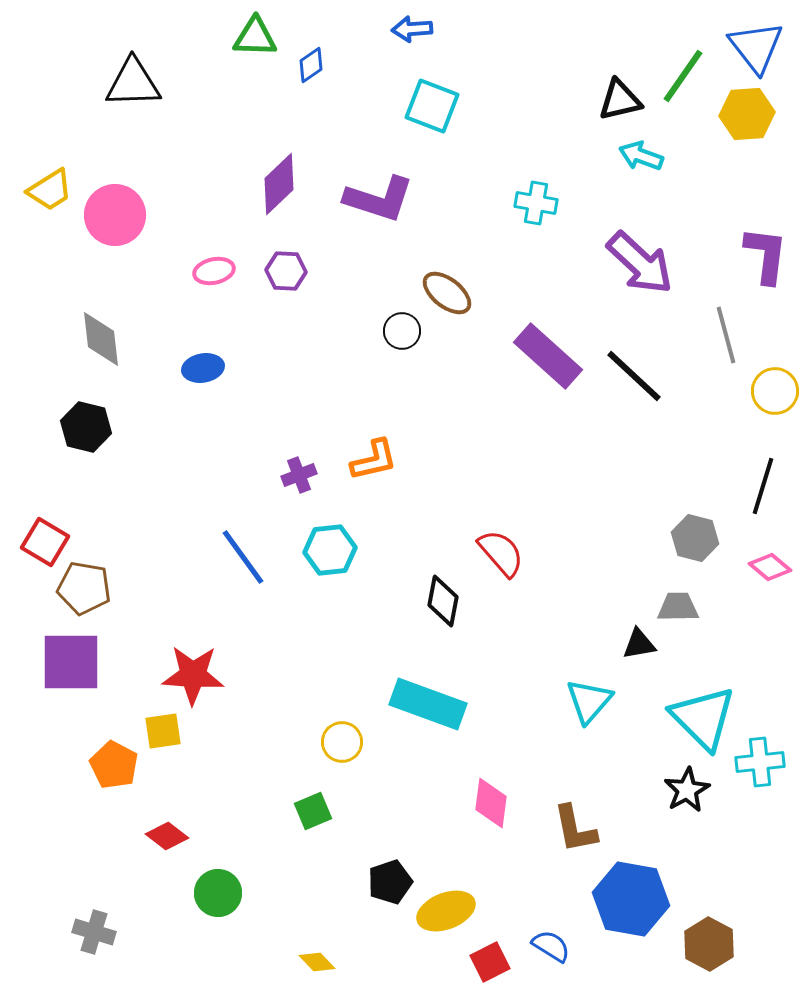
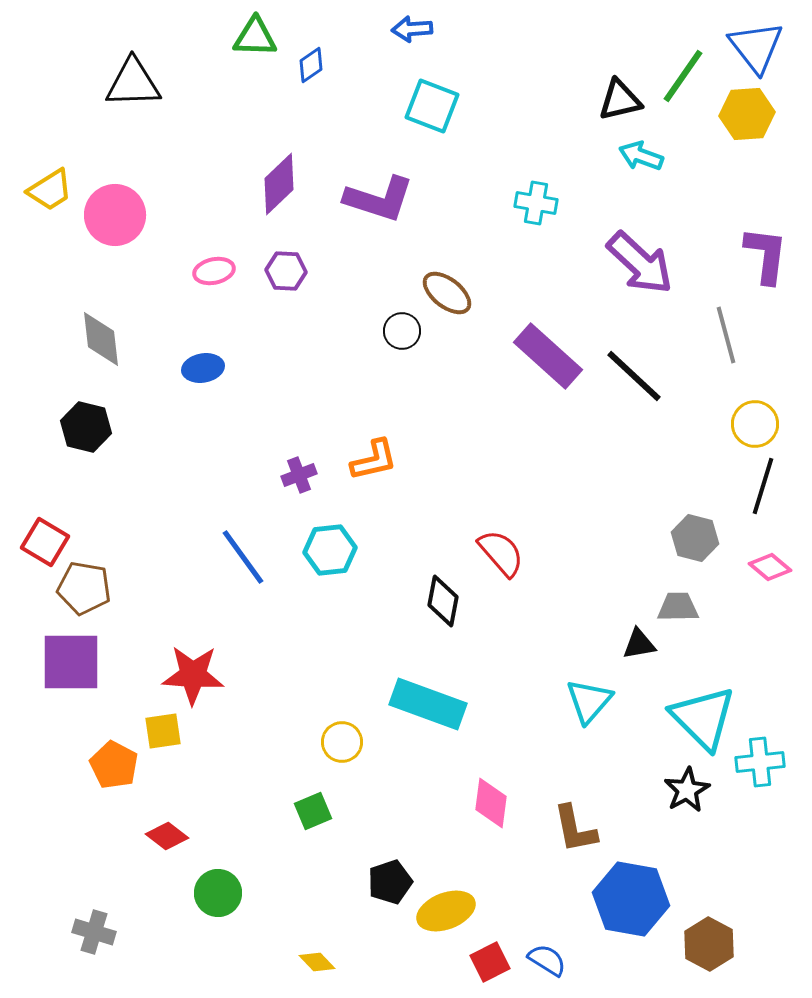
yellow circle at (775, 391): moved 20 px left, 33 px down
blue semicircle at (551, 946): moved 4 px left, 14 px down
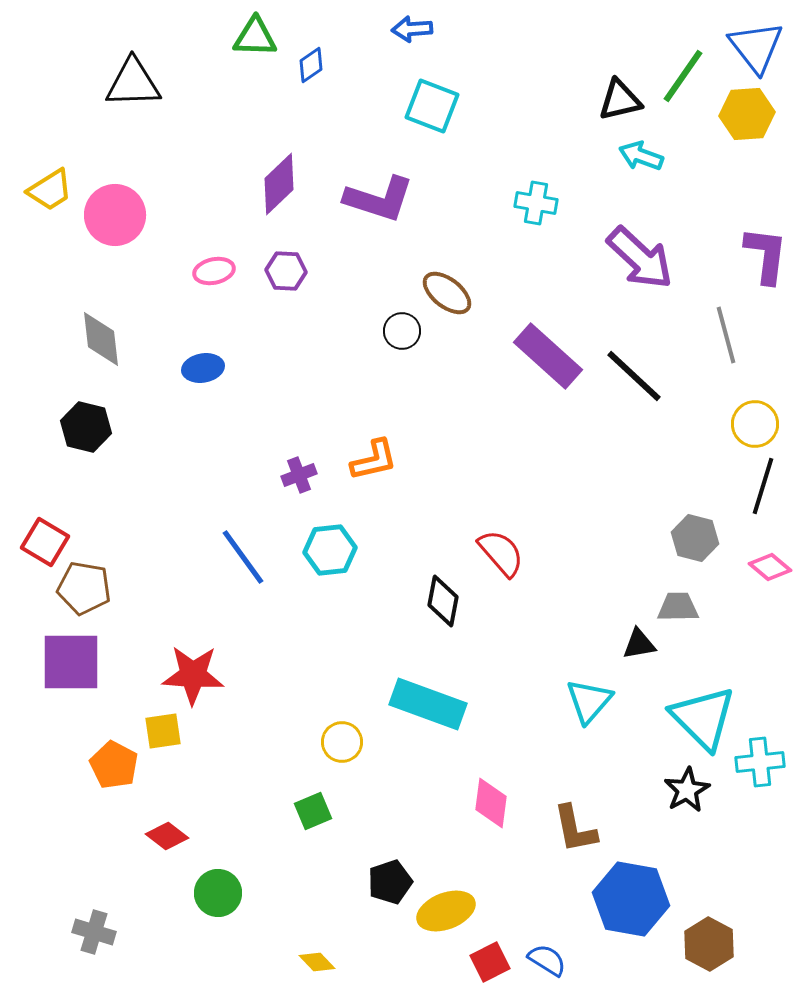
purple arrow at (640, 263): moved 5 px up
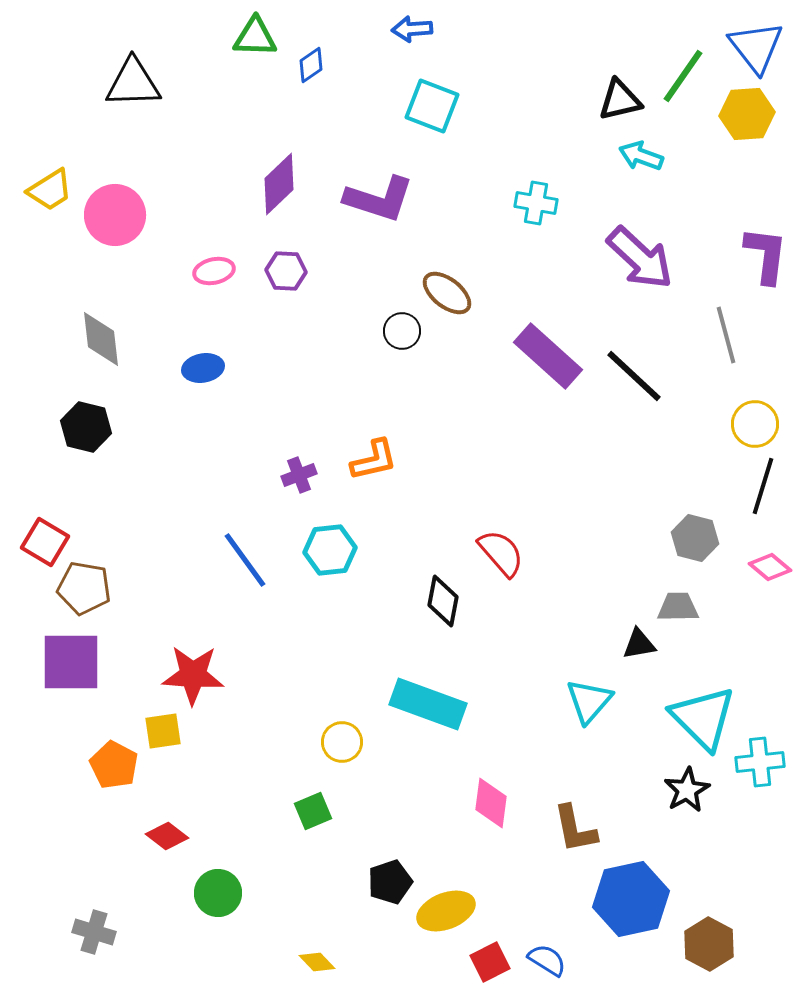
blue line at (243, 557): moved 2 px right, 3 px down
blue hexagon at (631, 899): rotated 22 degrees counterclockwise
